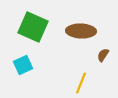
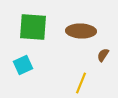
green square: rotated 20 degrees counterclockwise
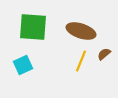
brown ellipse: rotated 16 degrees clockwise
brown semicircle: moved 1 px right, 1 px up; rotated 16 degrees clockwise
yellow line: moved 22 px up
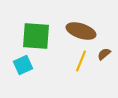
green square: moved 3 px right, 9 px down
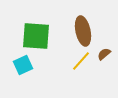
brown ellipse: moved 2 px right; rotated 60 degrees clockwise
yellow line: rotated 20 degrees clockwise
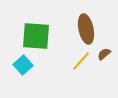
brown ellipse: moved 3 px right, 2 px up
cyan square: rotated 18 degrees counterclockwise
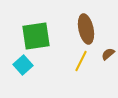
green square: rotated 12 degrees counterclockwise
brown semicircle: moved 4 px right
yellow line: rotated 15 degrees counterclockwise
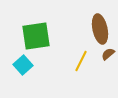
brown ellipse: moved 14 px right
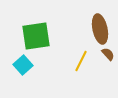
brown semicircle: rotated 88 degrees clockwise
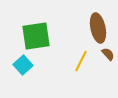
brown ellipse: moved 2 px left, 1 px up
